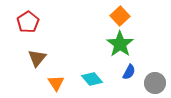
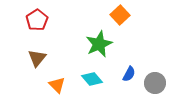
orange square: moved 1 px up
red pentagon: moved 9 px right, 2 px up
green star: moved 21 px left; rotated 12 degrees clockwise
blue semicircle: moved 2 px down
orange triangle: moved 1 px right, 2 px down; rotated 12 degrees counterclockwise
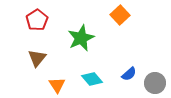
green star: moved 18 px left, 6 px up
blue semicircle: rotated 21 degrees clockwise
orange triangle: rotated 12 degrees clockwise
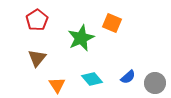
orange square: moved 8 px left, 8 px down; rotated 24 degrees counterclockwise
blue semicircle: moved 1 px left, 3 px down
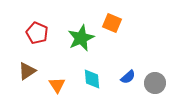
red pentagon: moved 13 px down; rotated 15 degrees counterclockwise
brown triangle: moved 10 px left, 13 px down; rotated 18 degrees clockwise
cyan diamond: rotated 35 degrees clockwise
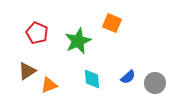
green star: moved 3 px left, 3 px down
orange triangle: moved 8 px left; rotated 42 degrees clockwise
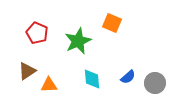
orange triangle: rotated 18 degrees clockwise
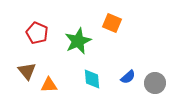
brown triangle: rotated 36 degrees counterclockwise
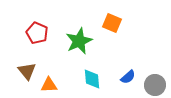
green star: moved 1 px right
gray circle: moved 2 px down
